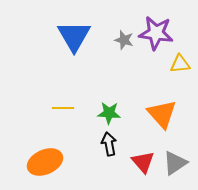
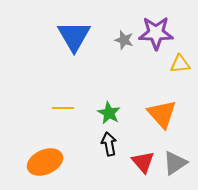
purple star: rotated 8 degrees counterclockwise
green star: rotated 25 degrees clockwise
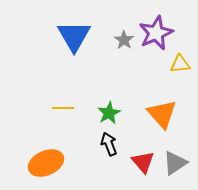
purple star: rotated 24 degrees counterclockwise
gray star: rotated 18 degrees clockwise
green star: rotated 15 degrees clockwise
black arrow: rotated 10 degrees counterclockwise
orange ellipse: moved 1 px right, 1 px down
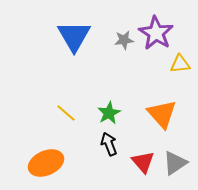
purple star: rotated 16 degrees counterclockwise
gray star: rotated 30 degrees clockwise
yellow line: moved 3 px right, 5 px down; rotated 40 degrees clockwise
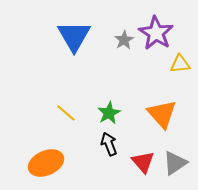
gray star: rotated 24 degrees counterclockwise
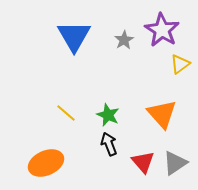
purple star: moved 6 px right, 3 px up
yellow triangle: rotated 30 degrees counterclockwise
green star: moved 1 px left, 2 px down; rotated 20 degrees counterclockwise
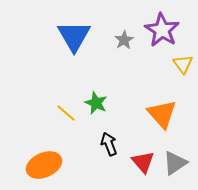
yellow triangle: moved 3 px right; rotated 30 degrees counterclockwise
green star: moved 12 px left, 12 px up
orange ellipse: moved 2 px left, 2 px down
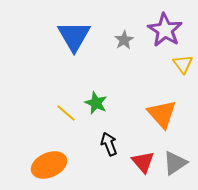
purple star: moved 3 px right
orange ellipse: moved 5 px right
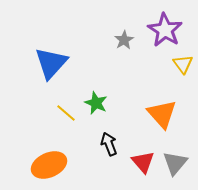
blue triangle: moved 23 px left, 27 px down; rotated 12 degrees clockwise
gray triangle: rotated 16 degrees counterclockwise
